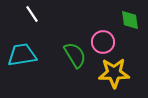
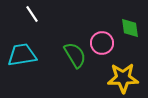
green diamond: moved 8 px down
pink circle: moved 1 px left, 1 px down
yellow star: moved 9 px right, 5 px down
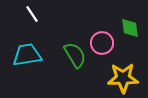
cyan trapezoid: moved 5 px right
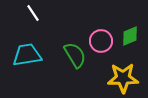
white line: moved 1 px right, 1 px up
green diamond: moved 8 px down; rotated 75 degrees clockwise
pink circle: moved 1 px left, 2 px up
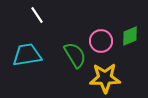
white line: moved 4 px right, 2 px down
yellow star: moved 18 px left
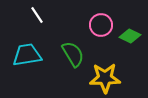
green diamond: rotated 50 degrees clockwise
pink circle: moved 16 px up
green semicircle: moved 2 px left, 1 px up
